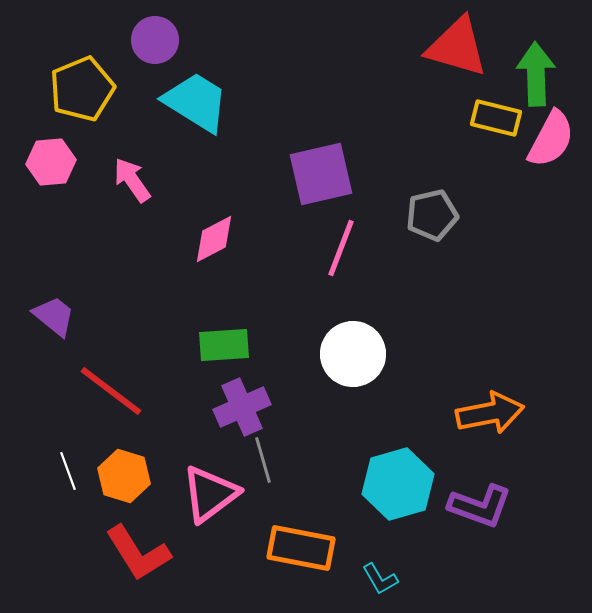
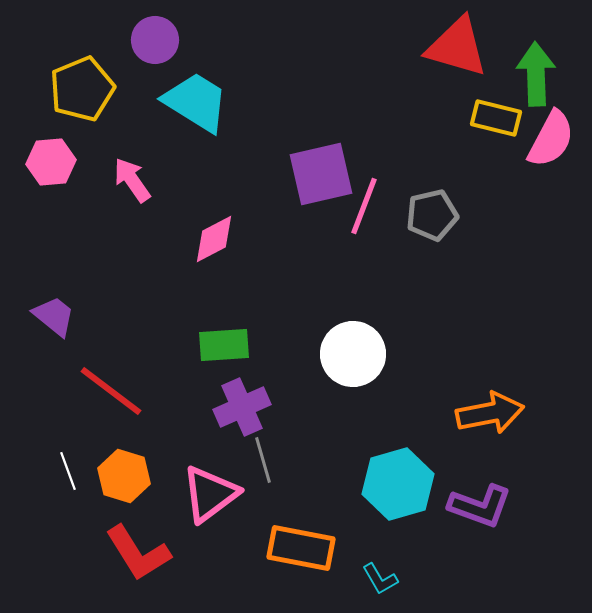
pink line: moved 23 px right, 42 px up
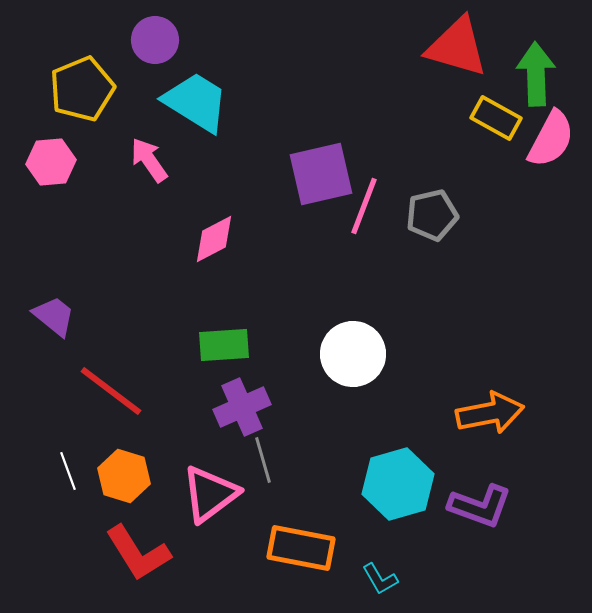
yellow rectangle: rotated 15 degrees clockwise
pink arrow: moved 17 px right, 20 px up
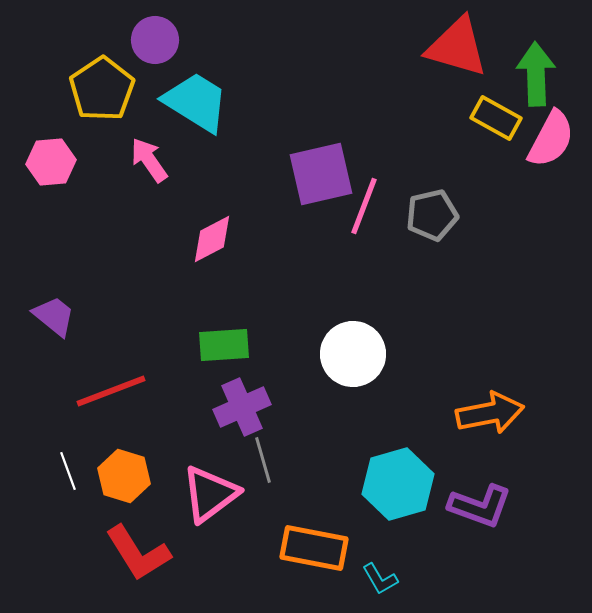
yellow pentagon: moved 20 px right; rotated 12 degrees counterclockwise
pink diamond: moved 2 px left
red line: rotated 58 degrees counterclockwise
orange rectangle: moved 13 px right
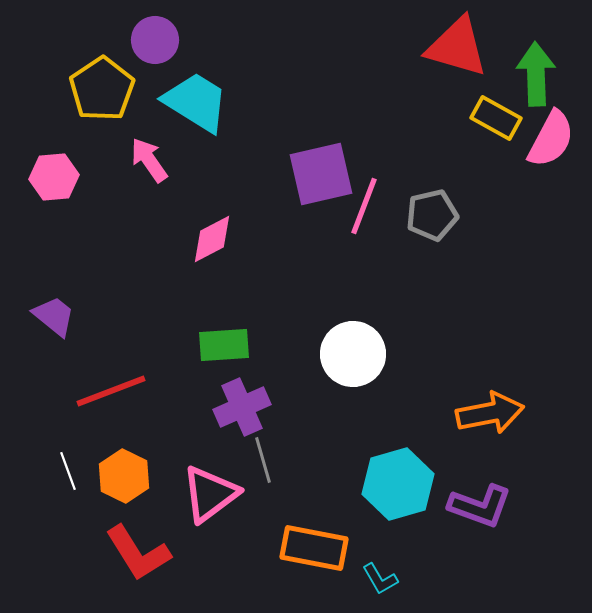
pink hexagon: moved 3 px right, 15 px down
orange hexagon: rotated 9 degrees clockwise
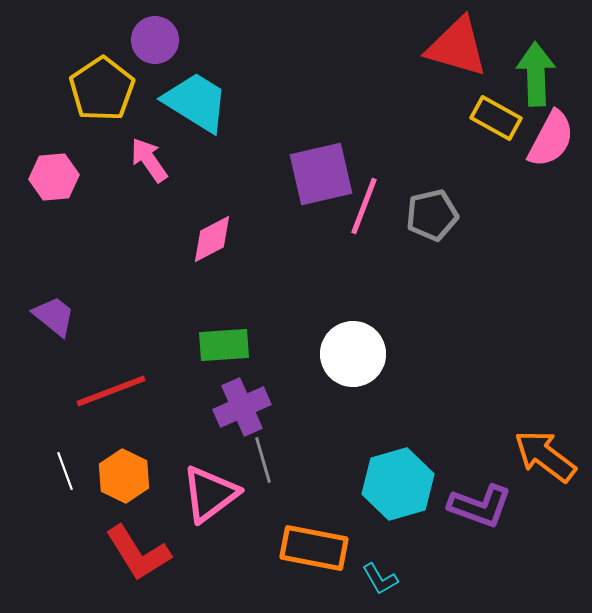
orange arrow: moved 55 px right, 43 px down; rotated 132 degrees counterclockwise
white line: moved 3 px left
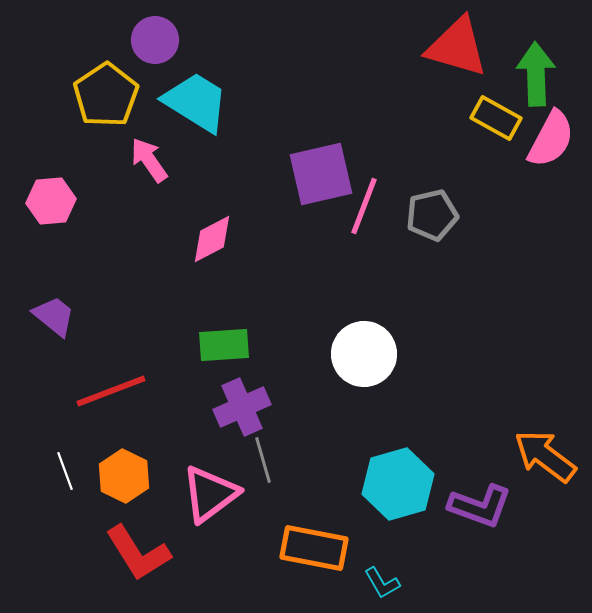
yellow pentagon: moved 4 px right, 6 px down
pink hexagon: moved 3 px left, 24 px down
white circle: moved 11 px right
cyan L-shape: moved 2 px right, 4 px down
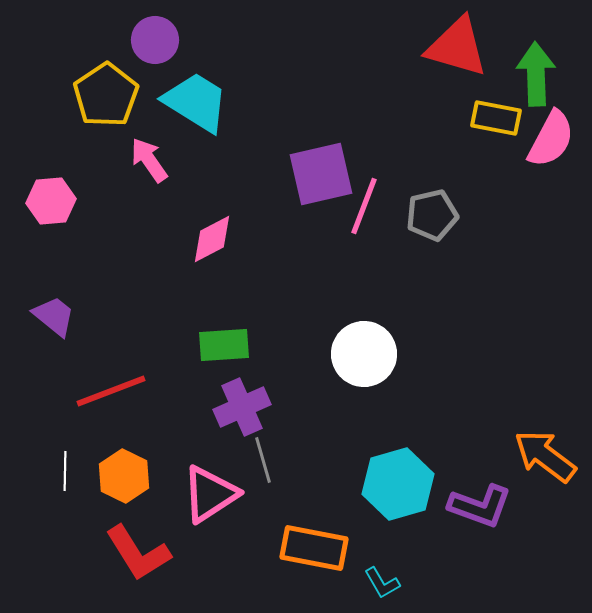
yellow rectangle: rotated 18 degrees counterclockwise
white line: rotated 21 degrees clockwise
pink triangle: rotated 4 degrees clockwise
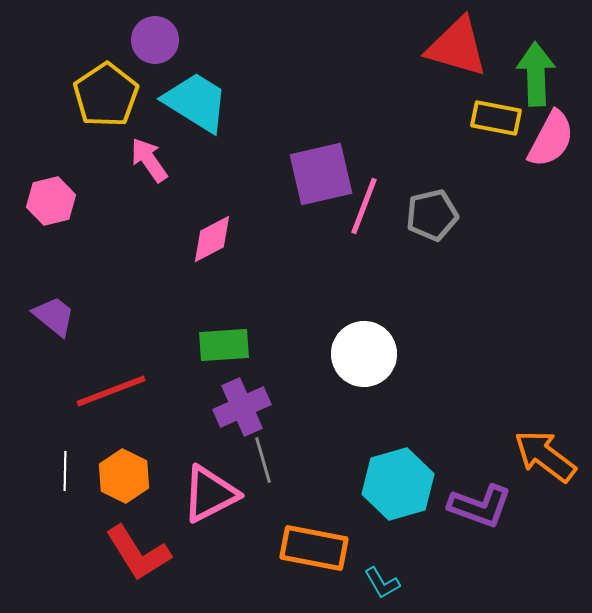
pink hexagon: rotated 9 degrees counterclockwise
pink triangle: rotated 6 degrees clockwise
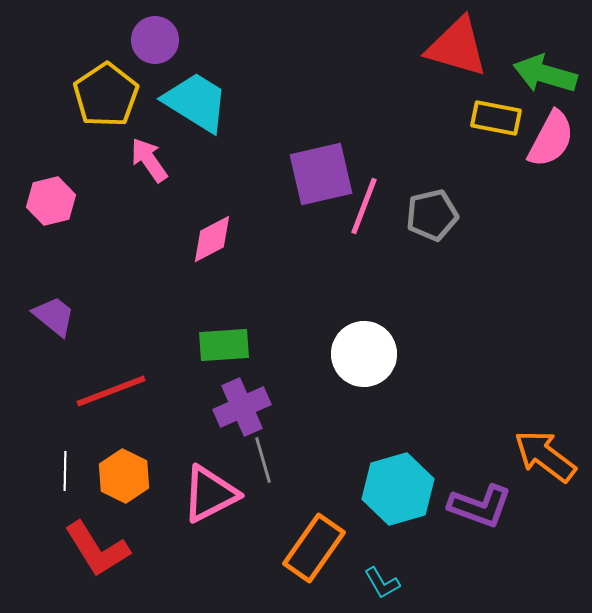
green arrow: moved 9 px right; rotated 72 degrees counterclockwise
cyan hexagon: moved 5 px down
orange rectangle: rotated 66 degrees counterclockwise
red L-shape: moved 41 px left, 4 px up
